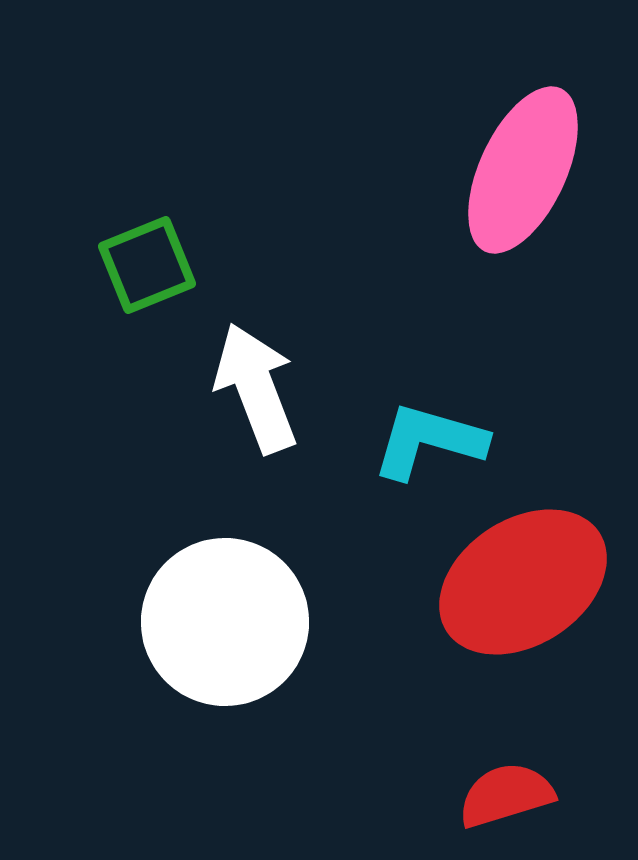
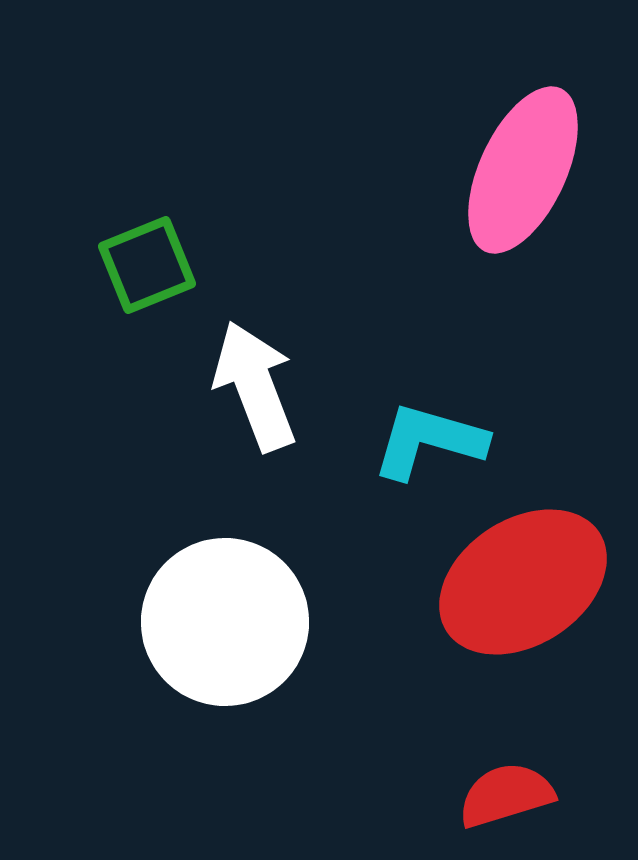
white arrow: moved 1 px left, 2 px up
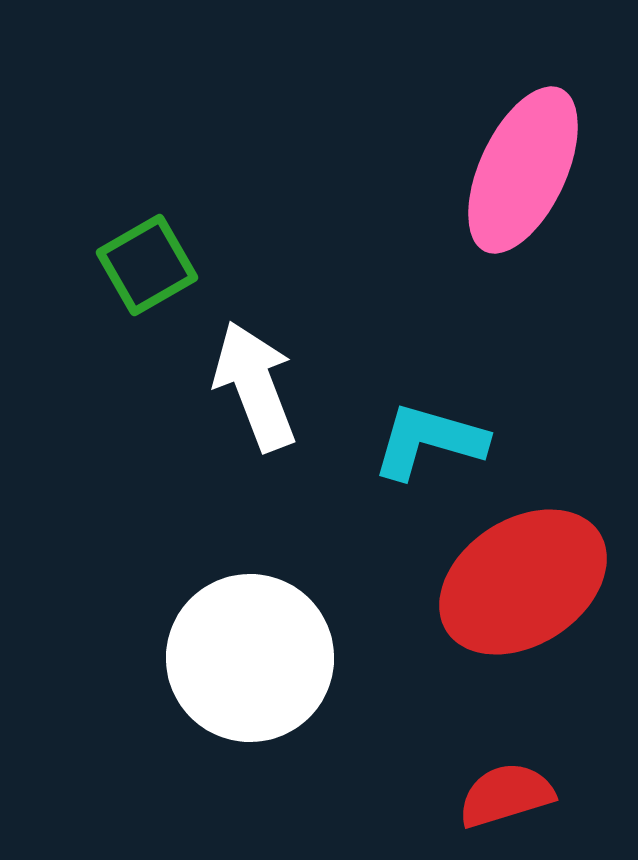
green square: rotated 8 degrees counterclockwise
white circle: moved 25 px right, 36 px down
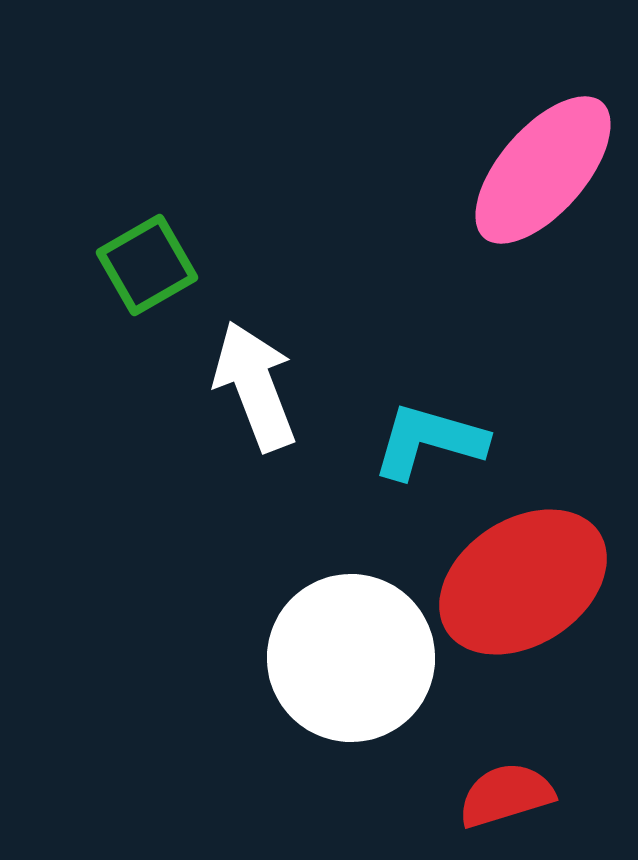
pink ellipse: moved 20 px right; rotated 16 degrees clockwise
white circle: moved 101 px right
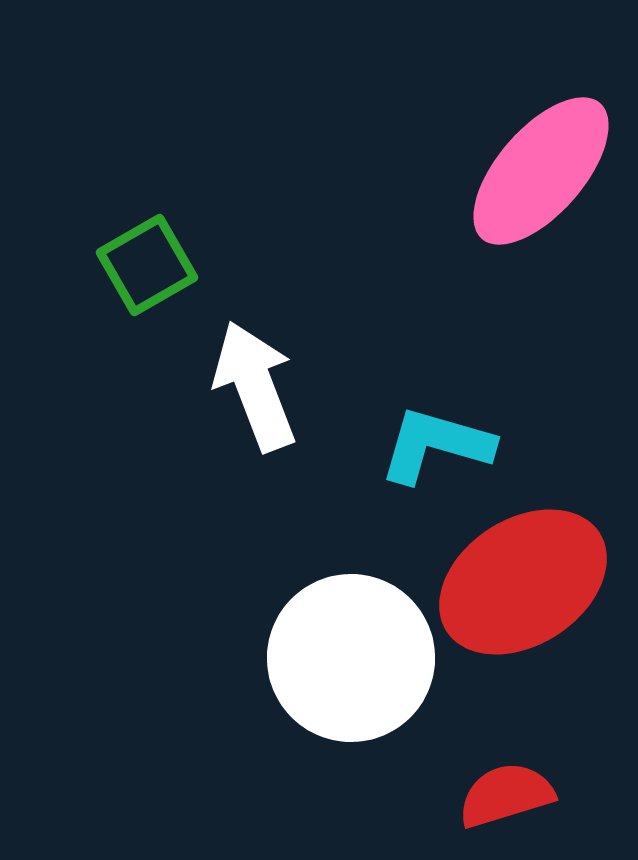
pink ellipse: moved 2 px left, 1 px down
cyan L-shape: moved 7 px right, 4 px down
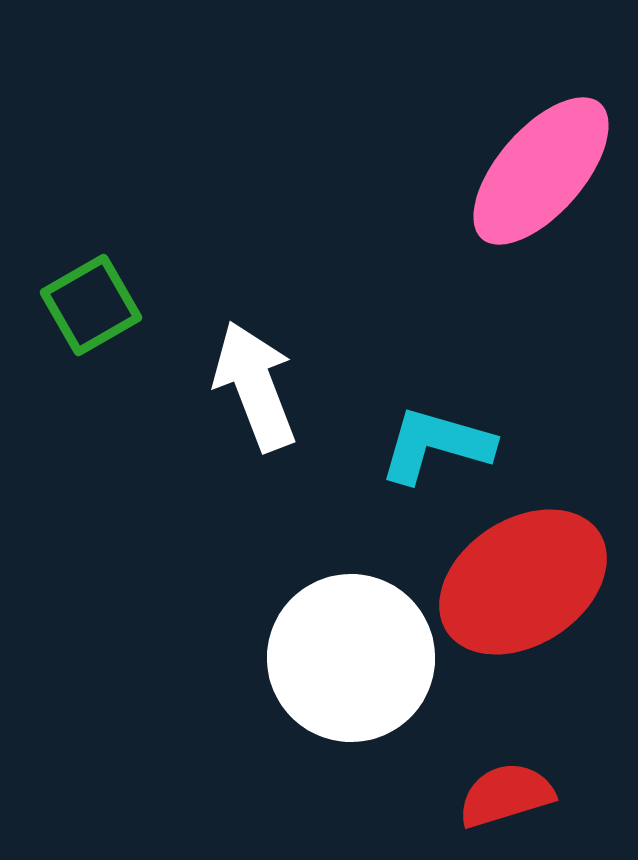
green square: moved 56 px left, 40 px down
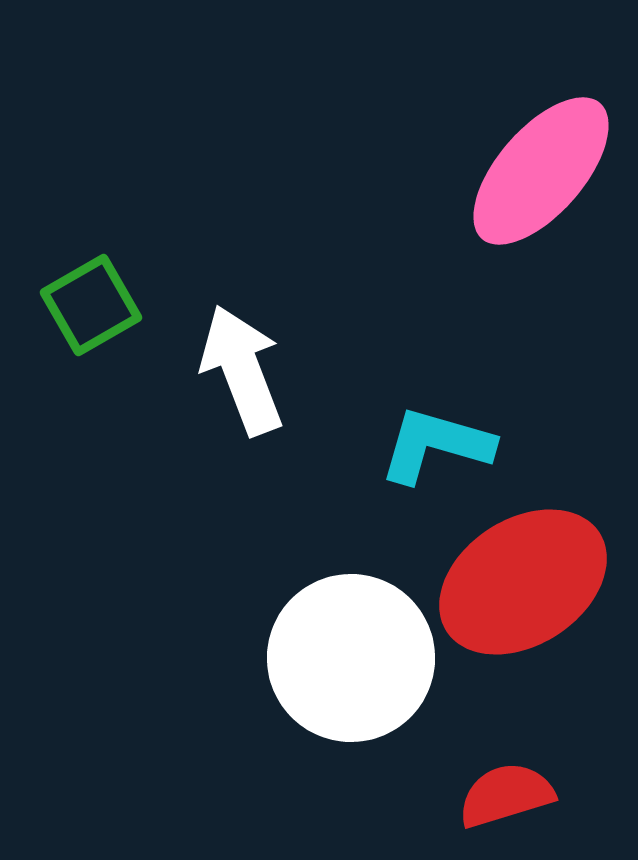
white arrow: moved 13 px left, 16 px up
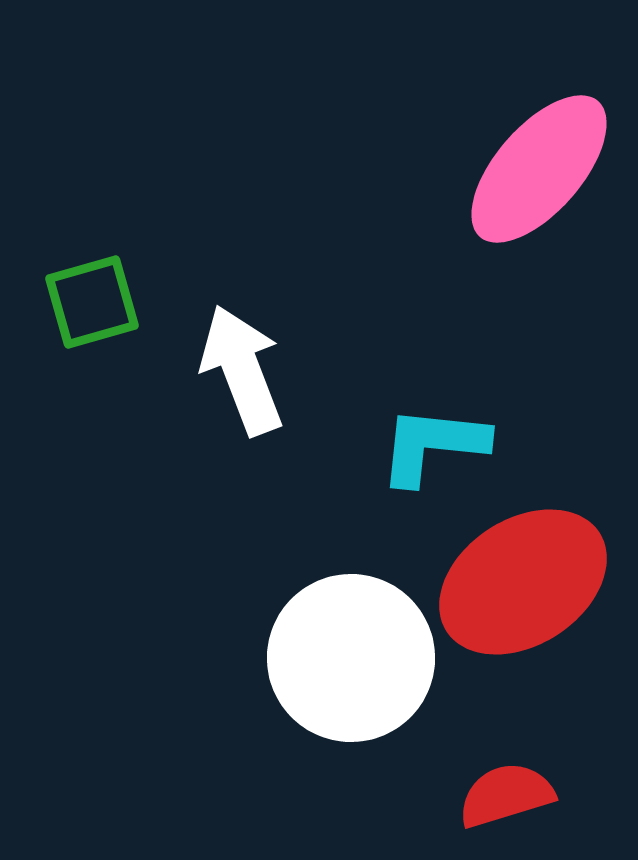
pink ellipse: moved 2 px left, 2 px up
green square: moved 1 px right, 3 px up; rotated 14 degrees clockwise
cyan L-shape: moved 3 px left; rotated 10 degrees counterclockwise
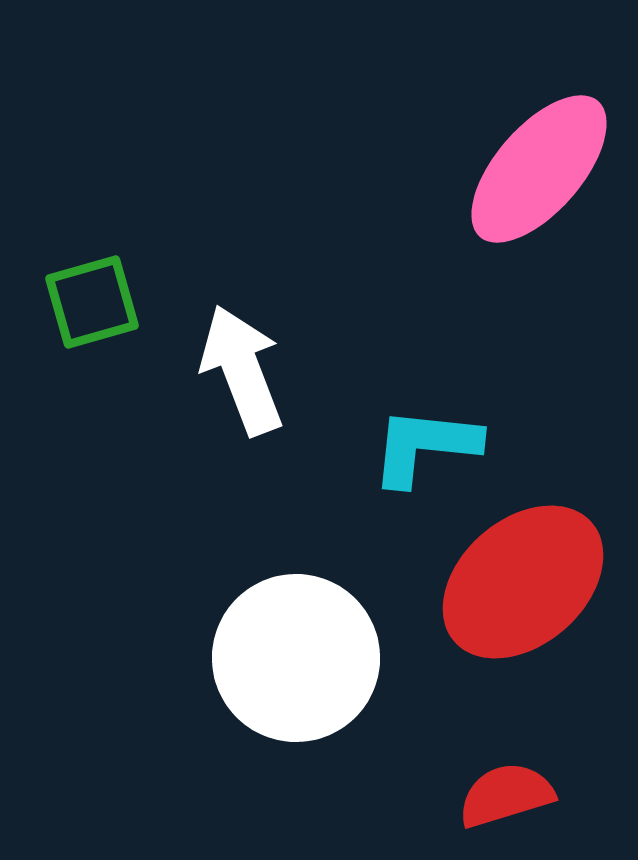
cyan L-shape: moved 8 px left, 1 px down
red ellipse: rotated 8 degrees counterclockwise
white circle: moved 55 px left
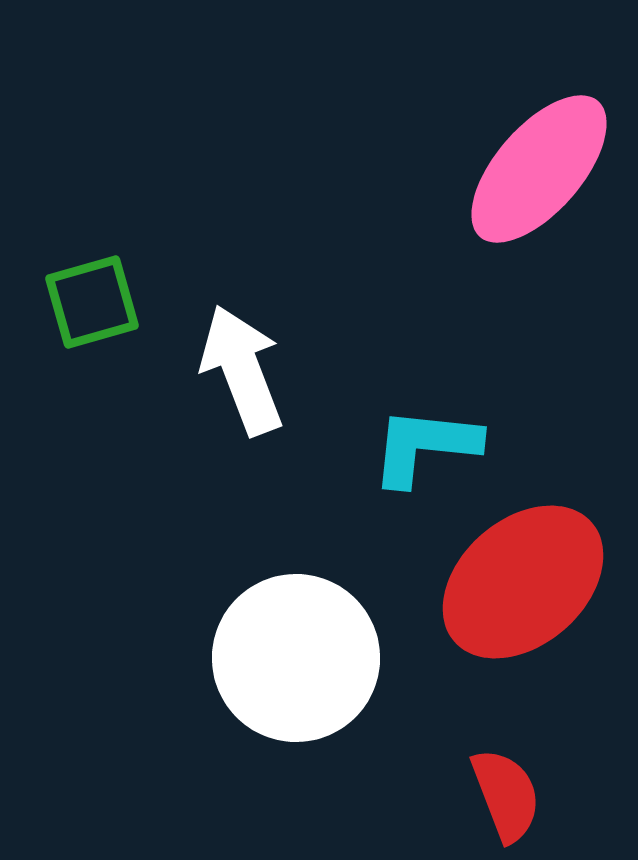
red semicircle: rotated 86 degrees clockwise
